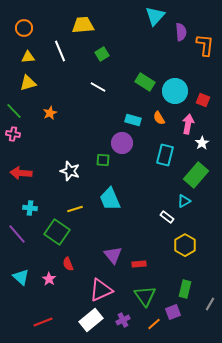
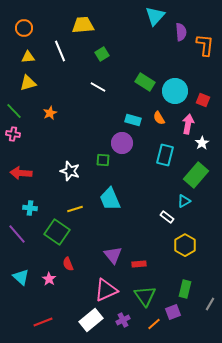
pink triangle at (101, 290): moved 5 px right
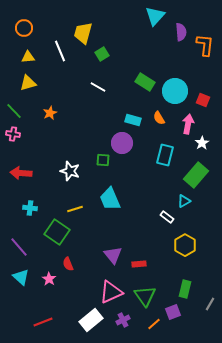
yellow trapezoid at (83, 25): moved 8 px down; rotated 70 degrees counterclockwise
purple line at (17, 234): moved 2 px right, 13 px down
pink triangle at (106, 290): moved 5 px right, 2 px down
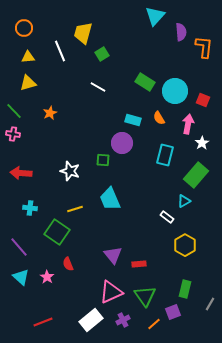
orange L-shape at (205, 45): moved 1 px left, 2 px down
pink star at (49, 279): moved 2 px left, 2 px up
